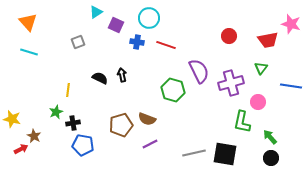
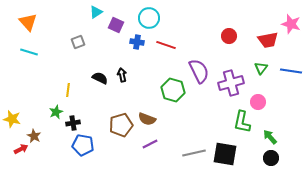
blue line: moved 15 px up
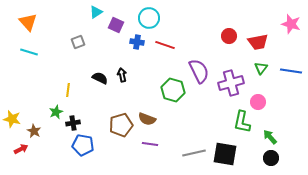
red trapezoid: moved 10 px left, 2 px down
red line: moved 1 px left
brown star: moved 5 px up
purple line: rotated 35 degrees clockwise
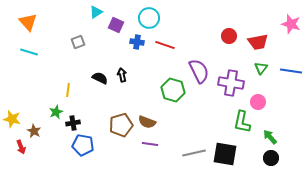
purple cross: rotated 25 degrees clockwise
brown semicircle: moved 3 px down
red arrow: moved 2 px up; rotated 96 degrees clockwise
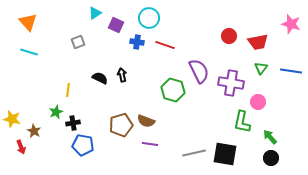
cyan triangle: moved 1 px left, 1 px down
brown semicircle: moved 1 px left, 1 px up
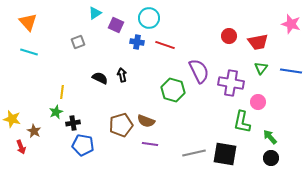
yellow line: moved 6 px left, 2 px down
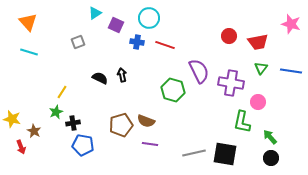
yellow line: rotated 24 degrees clockwise
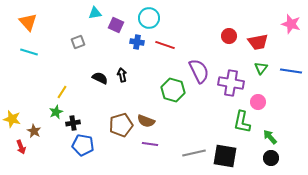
cyan triangle: rotated 24 degrees clockwise
black square: moved 2 px down
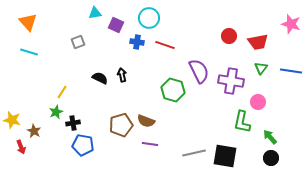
purple cross: moved 2 px up
yellow star: moved 1 px down
